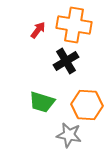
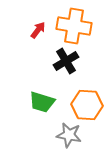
orange cross: moved 1 px down
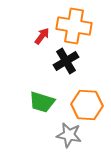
red arrow: moved 4 px right, 6 px down
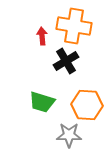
red arrow: rotated 42 degrees counterclockwise
gray star: rotated 10 degrees counterclockwise
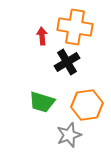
orange cross: moved 1 px right, 1 px down
black cross: moved 1 px right, 1 px down
orange hexagon: rotated 12 degrees counterclockwise
gray star: rotated 20 degrees counterclockwise
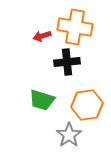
red arrow: rotated 102 degrees counterclockwise
black cross: rotated 25 degrees clockwise
green trapezoid: moved 2 px up
gray star: rotated 15 degrees counterclockwise
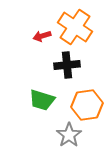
orange cross: rotated 24 degrees clockwise
black cross: moved 3 px down
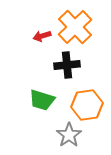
orange cross: rotated 12 degrees clockwise
